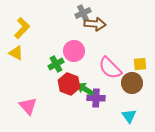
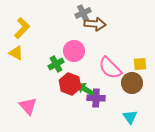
red hexagon: moved 1 px right
cyan triangle: moved 1 px right, 1 px down
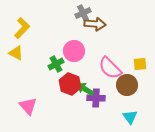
brown circle: moved 5 px left, 2 px down
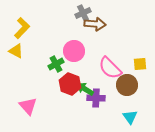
yellow triangle: moved 2 px up
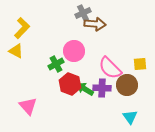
purple cross: moved 6 px right, 10 px up
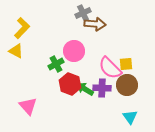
yellow square: moved 14 px left
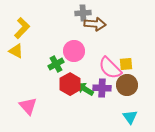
gray cross: rotated 21 degrees clockwise
red hexagon: rotated 10 degrees clockwise
